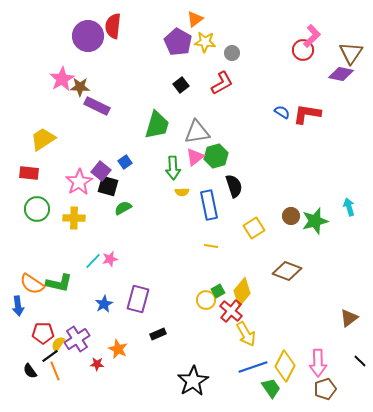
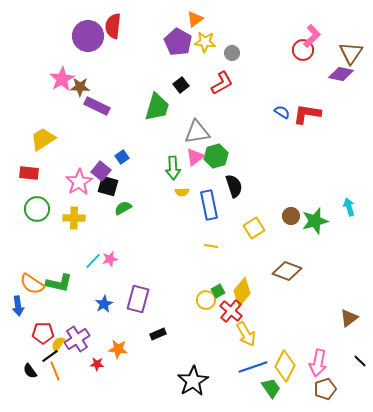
green trapezoid at (157, 125): moved 18 px up
blue square at (125, 162): moved 3 px left, 5 px up
orange star at (118, 349): rotated 18 degrees counterclockwise
pink arrow at (318, 363): rotated 12 degrees clockwise
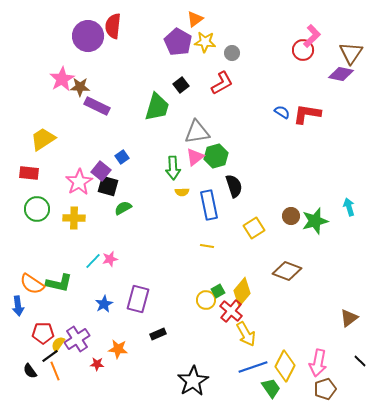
yellow line at (211, 246): moved 4 px left
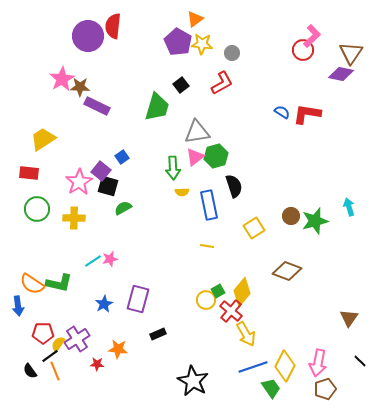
yellow star at (205, 42): moved 3 px left, 2 px down
cyan line at (93, 261): rotated 12 degrees clockwise
brown triangle at (349, 318): rotated 18 degrees counterclockwise
black star at (193, 381): rotated 12 degrees counterclockwise
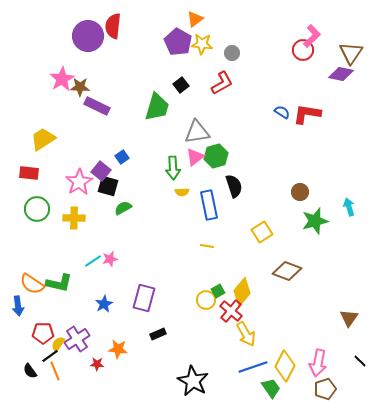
brown circle at (291, 216): moved 9 px right, 24 px up
yellow square at (254, 228): moved 8 px right, 4 px down
purple rectangle at (138, 299): moved 6 px right, 1 px up
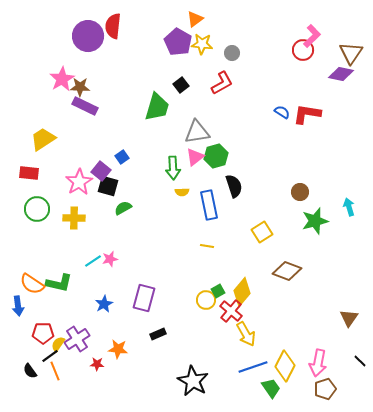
purple rectangle at (97, 106): moved 12 px left
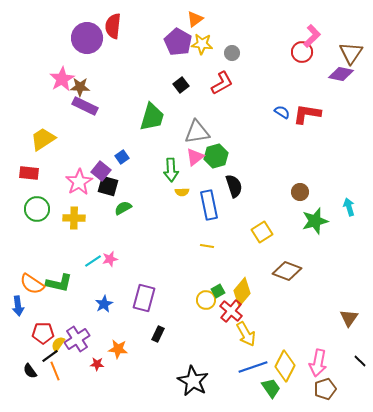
purple circle at (88, 36): moved 1 px left, 2 px down
red circle at (303, 50): moved 1 px left, 2 px down
green trapezoid at (157, 107): moved 5 px left, 10 px down
green arrow at (173, 168): moved 2 px left, 2 px down
black rectangle at (158, 334): rotated 42 degrees counterclockwise
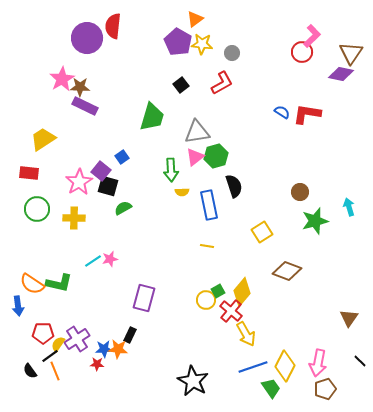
blue star at (104, 304): moved 45 px down; rotated 24 degrees clockwise
black rectangle at (158, 334): moved 28 px left, 1 px down
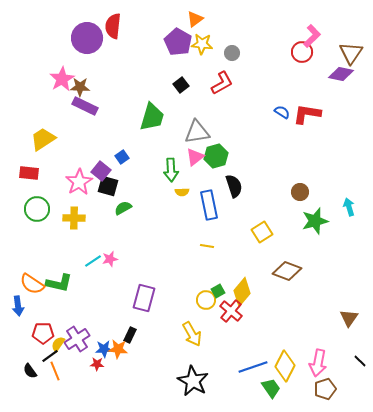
yellow arrow at (246, 334): moved 54 px left
